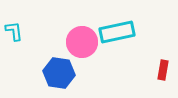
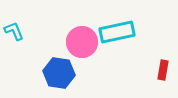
cyan L-shape: rotated 15 degrees counterclockwise
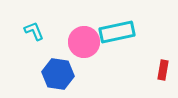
cyan L-shape: moved 20 px right
pink circle: moved 2 px right
blue hexagon: moved 1 px left, 1 px down
